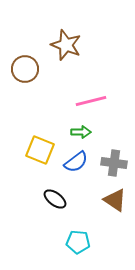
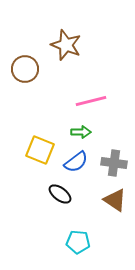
black ellipse: moved 5 px right, 5 px up
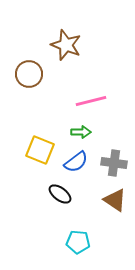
brown circle: moved 4 px right, 5 px down
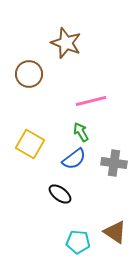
brown star: moved 2 px up
green arrow: rotated 120 degrees counterclockwise
yellow square: moved 10 px left, 6 px up; rotated 8 degrees clockwise
blue semicircle: moved 2 px left, 3 px up
brown triangle: moved 32 px down
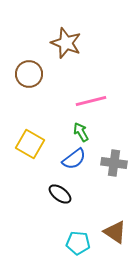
cyan pentagon: moved 1 px down
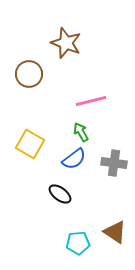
cyan pentagon: rotated 10 degrees counterclockwise
